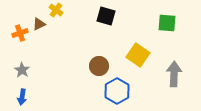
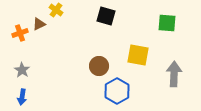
yellow square: rotated 25 degrees counterclockwise
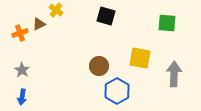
yellow square: moved 2 px right, 3 px down
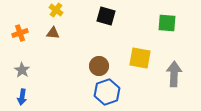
brown triangle: moved 14 px right, 9 px down; rotated 32 degrees clockwise
blue hexagon: moved 10 px left, 1 px down; rotated 10 degrees clockwise
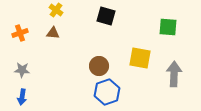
green square: moved 1 px right, 4 px down
gray star: rotated 28 degrees counterclockwise
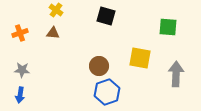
gray arrow: moved 2 px right
blue arrow: moved 2 px left, 2 px up
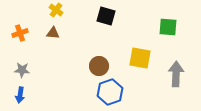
blue hexagon: moved 3 px right
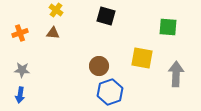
yellow square: moved 2 px right
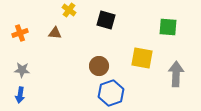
yellow cross: moved 13 px right
black square: moved 4 px down
brown triangle: moved 2 px right
blue hexagon: moved 1 px right, 1 px down
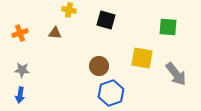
yellow cross: rotated 24 degrees counterclockwise
gray arrow: rotated 140 degrees clockwise
